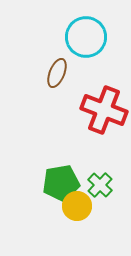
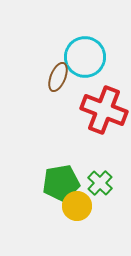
cyan circle: moved 1 px left, 20 px down
brown ellipse: moved 1 px right, 4 px down
green cross: moved 2 px up
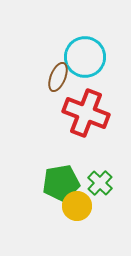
red cross: moved 18 px left, 3 px down
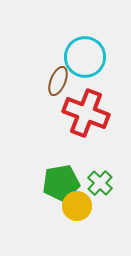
brown ellipse: moved 4 px down
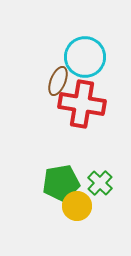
red cross: moved 4 px left, 9 px up; rotated 12 degrees counterclockwise
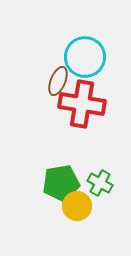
green cross: rotated 15 degrees counterclockwise
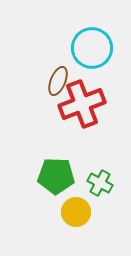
cyan circle: moved 7 px right, 9 px up
red cross: rotated 30 degrees counterclockwise
green pentagon: moved 5 px left, 7 px up; rotated 12 degrees clockwise
yellow circle: moved 1 px left, 6 px down
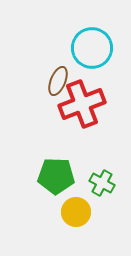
green cross: moved 2 px right
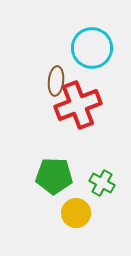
brown ellipse: moved 2 px left; rotated 16 degrees counterclockwise
red cross: moved 4 px left, 1 px down
green pentagon: moved 2 px left
yellow circle: moved 1 px down
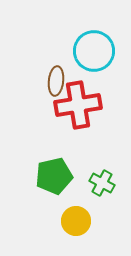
cyan circle: moved 2 px right, 3 px down
red cross: rotated 12 degrees clockwise
green pentagon: rotated 15 degrees counterclockwise
yellow circle: moved 8 px down
